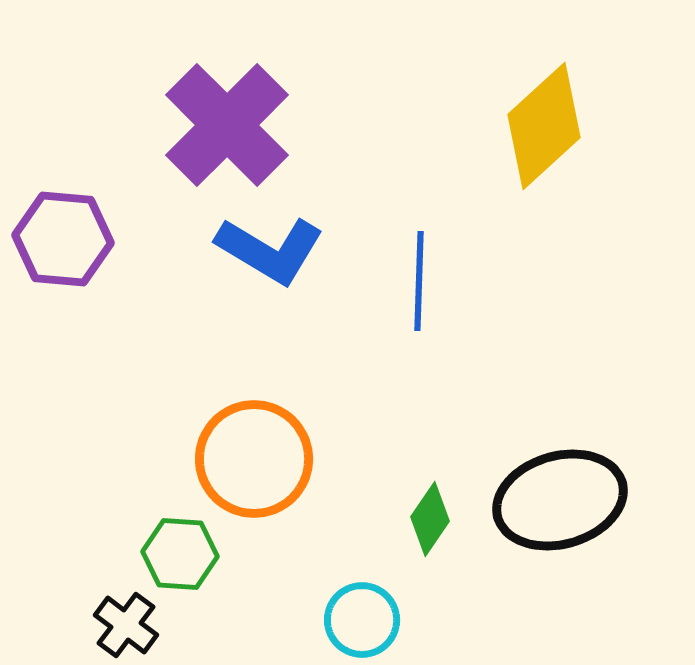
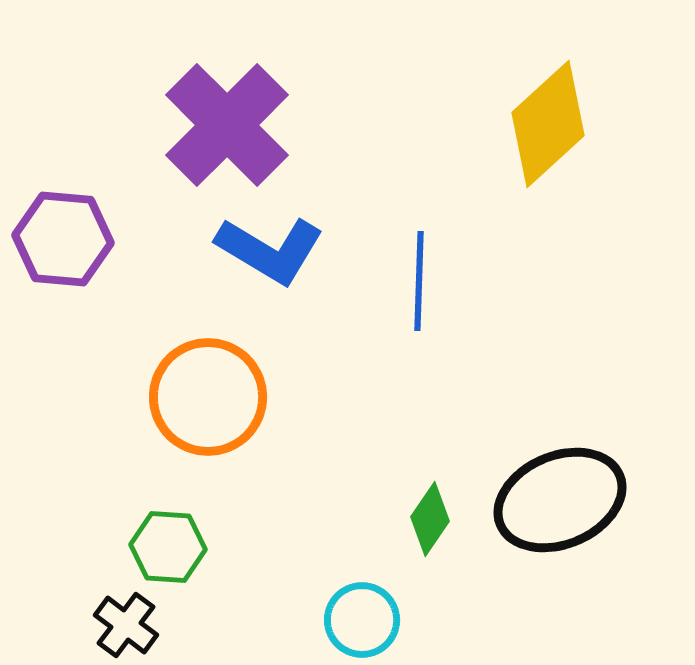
yellow diamond: moved 4 px right, 2 px up
orange circle: moved 46 px left, 62 px up
black ellipse: rotated 7 degrees counterclockwise
green hexagon: moved 12 px left, 7 px up
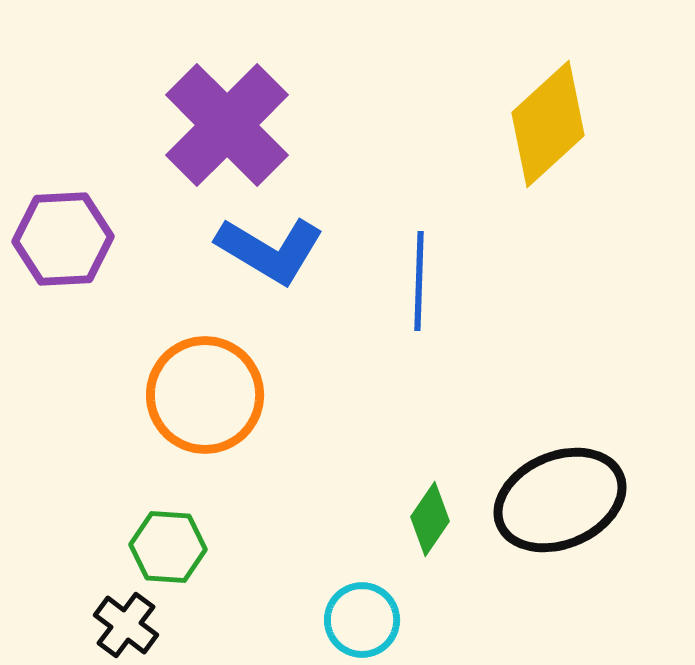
purple hexagon: rotated 8 degrees counterclockwise
orange circle: moved 3 px left, 2 px up
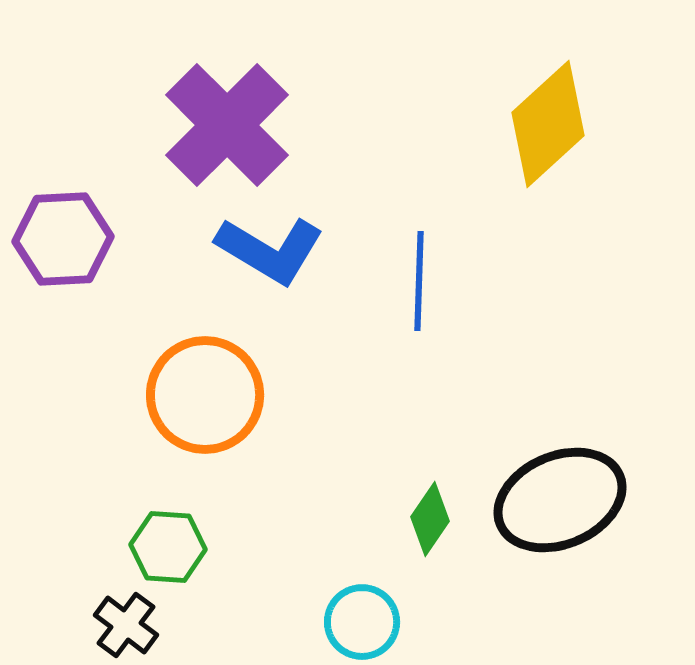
cyan circle: moved 2 px down
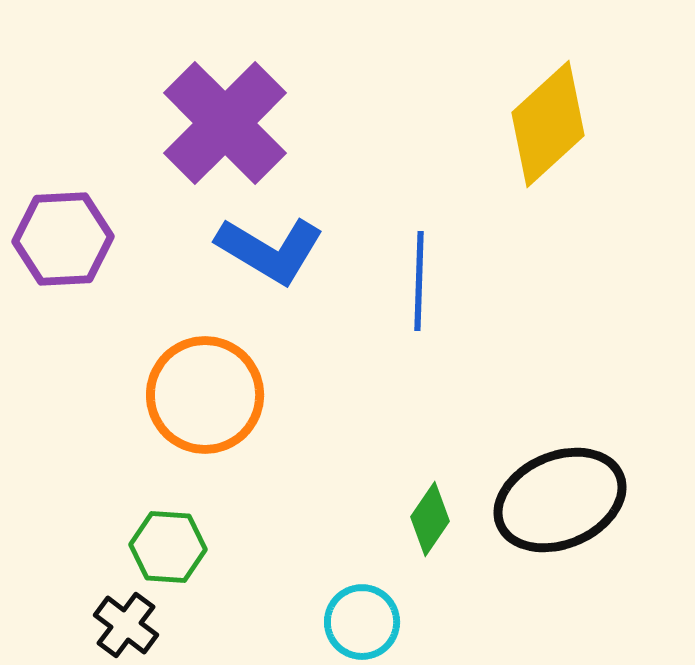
purple cross: moved 2 px left, 2 px up
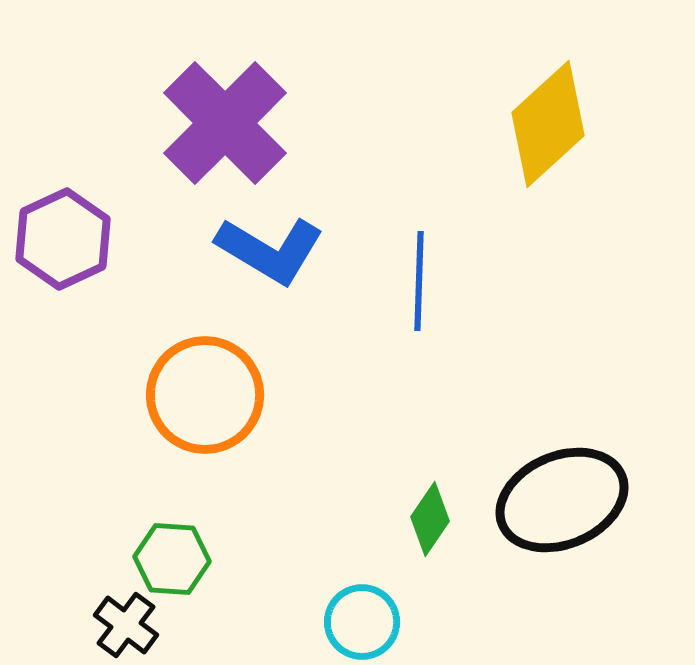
purple hexagon: rotated 22 degrees counterclockwise
black ellipse: moved 2 px right
green hexagon: moved 4 px right, 12 px down
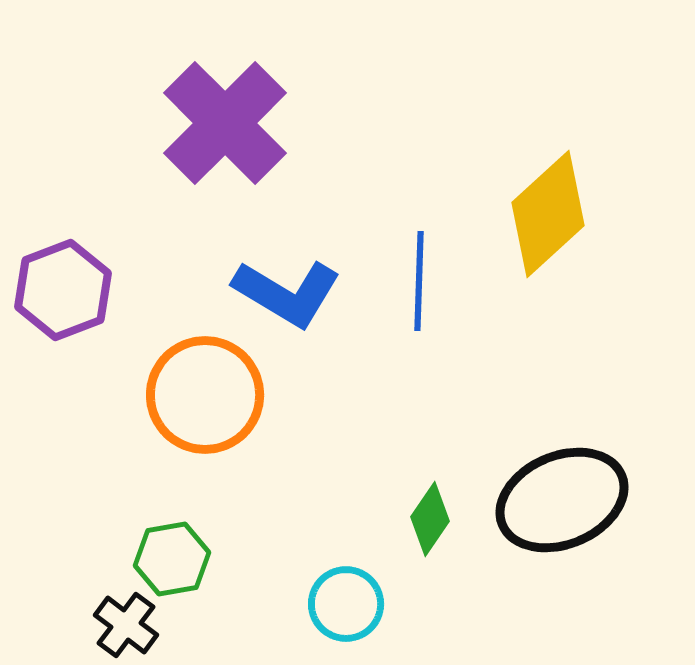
yellow diamond: moved 90 px down
purple hexagon: moved 51 px down; rotated 4 degrees clockwise
blue L-shape: moved 17 px right, 43 px down
green hexagon: rotated 14 degrees counterclockwise
cyan circle: moved 16 px left, 18 px up
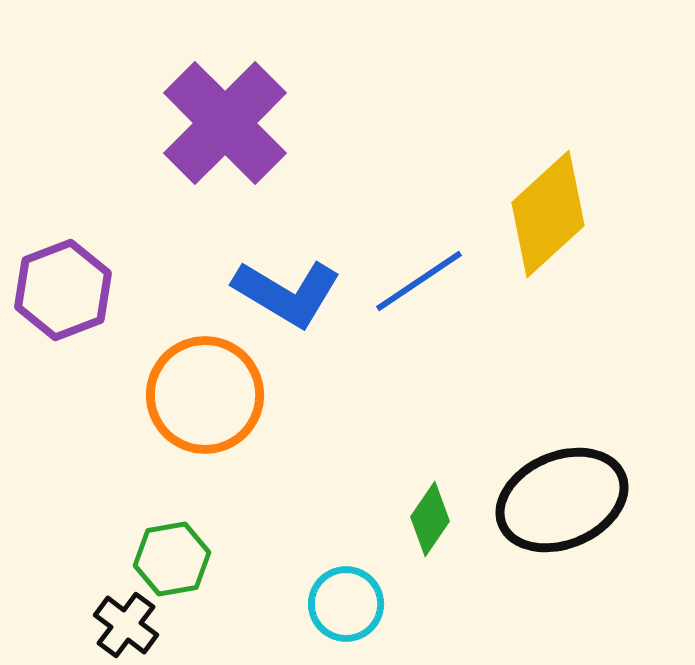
blue line: rotated 54 degrees clockwise
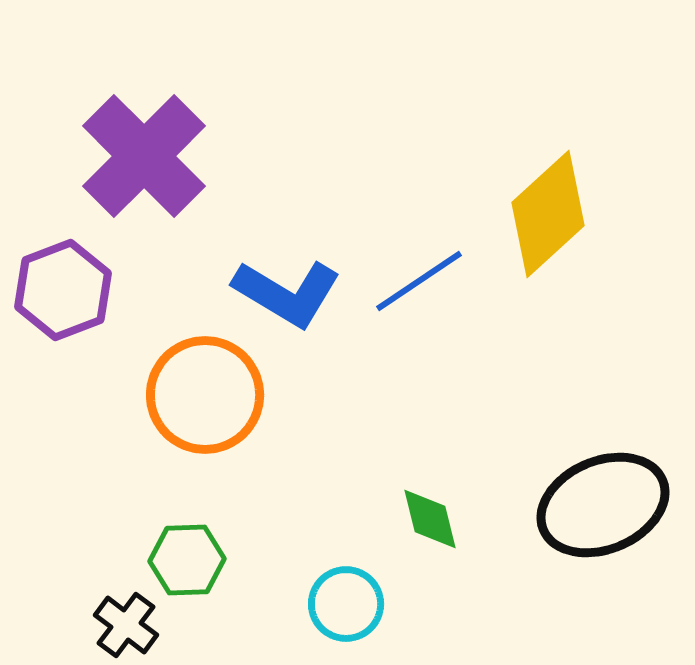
purple cross: moved 81 px left, 33 px down
black ellipse: moved 41 px right, 5 px down
green diamond: rotated 48 degrees counterclockwise
green hexagon: moved 15 px right, 1 px down; rotated 8 degrees clockwise
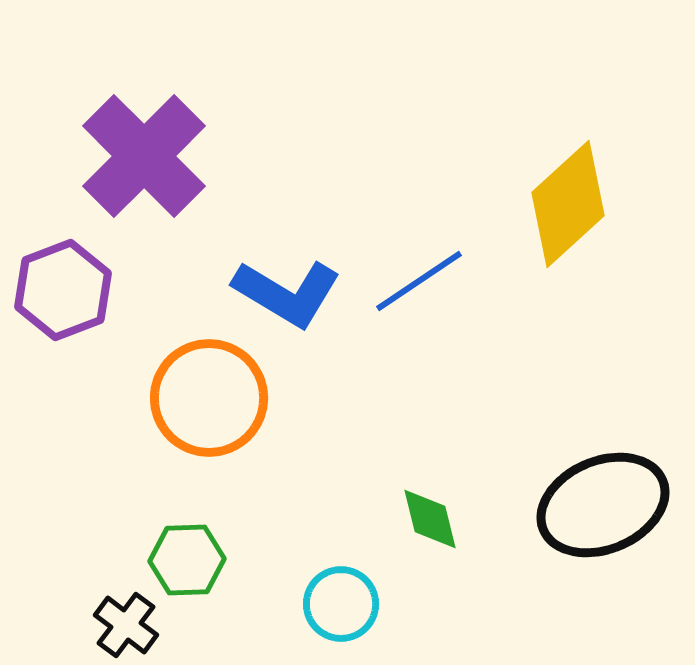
yellow diamond: moved 20 px right, 10 px up
orange circle: moved 4 px right, 3 px down
cyan circle: moved 5 px left
